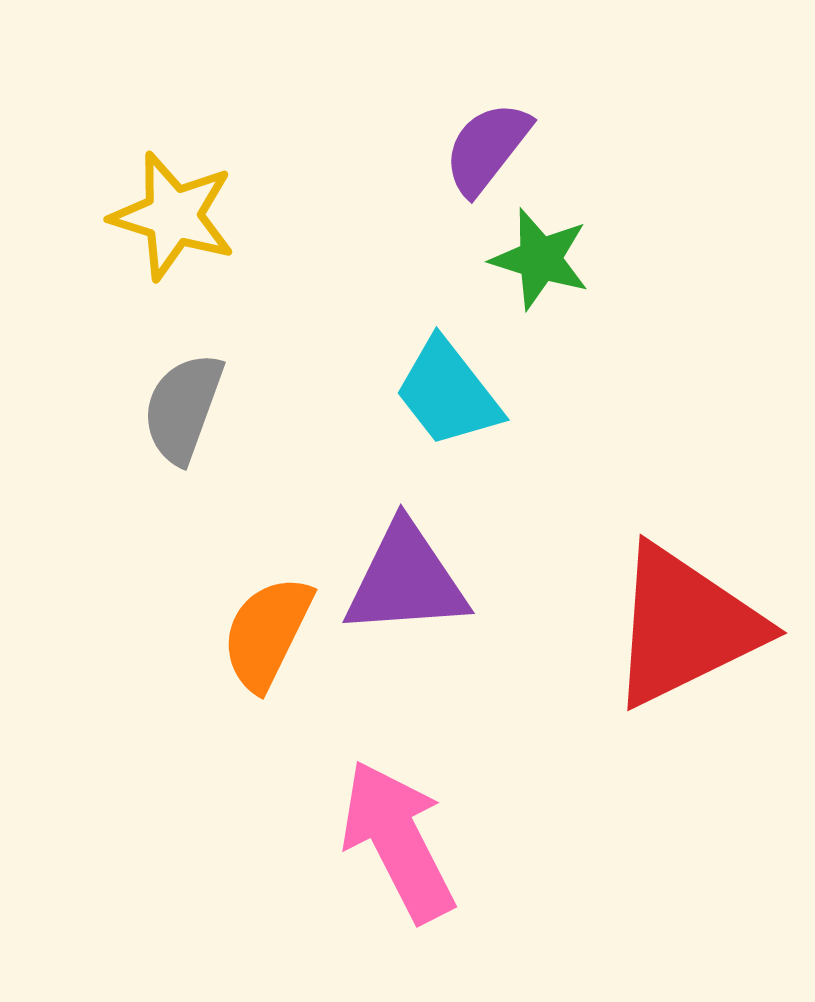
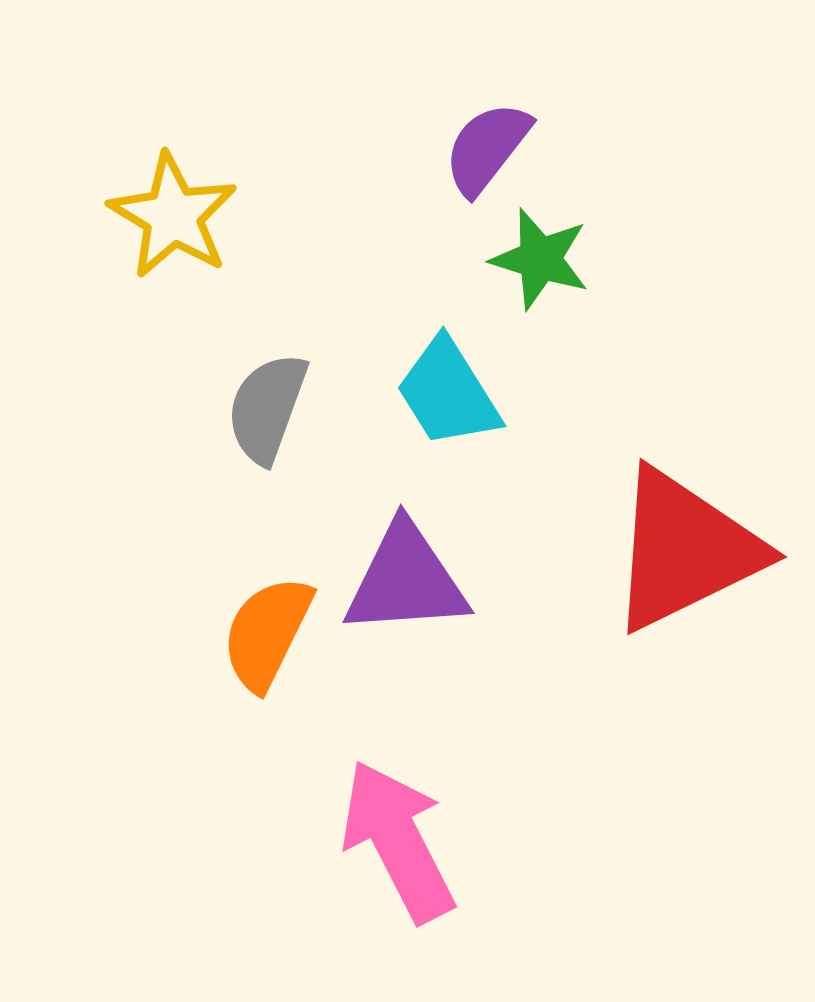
yellow star: rotated 14 degrees clockwise
cyan trapezoid: rotated 6 degrees clockwise
gray semicircle: moved 84 px right
red triangle: moved 76 px up
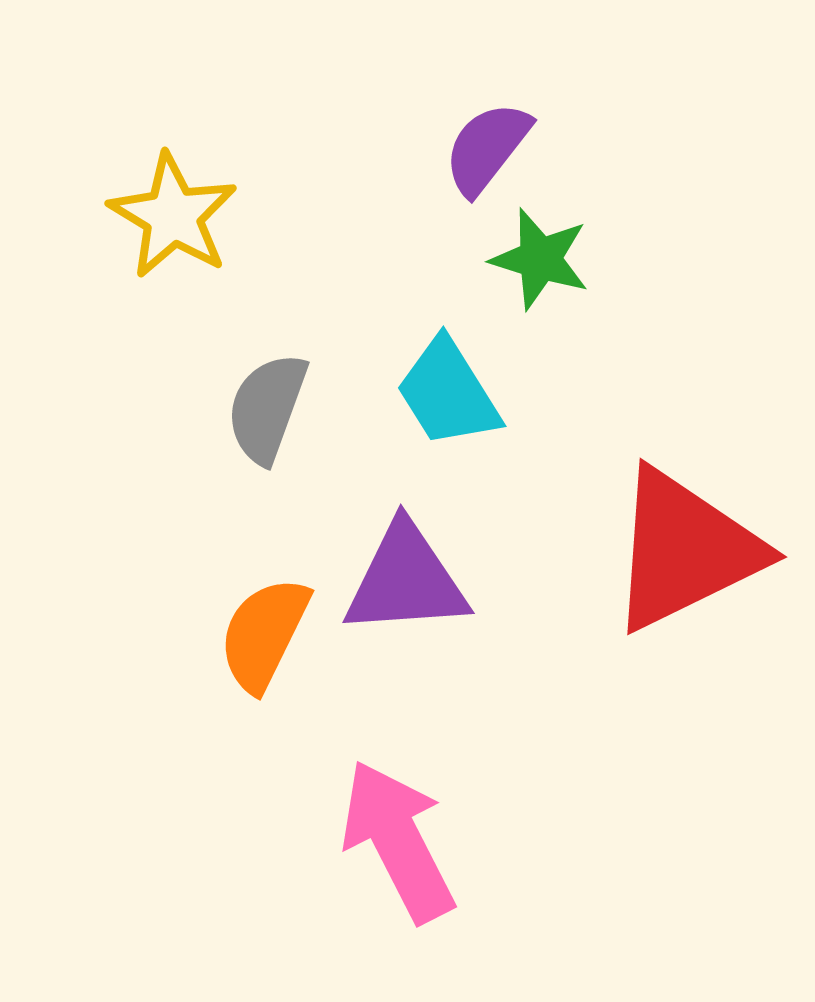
orange semicircle: moved 3 px left, 1 px down
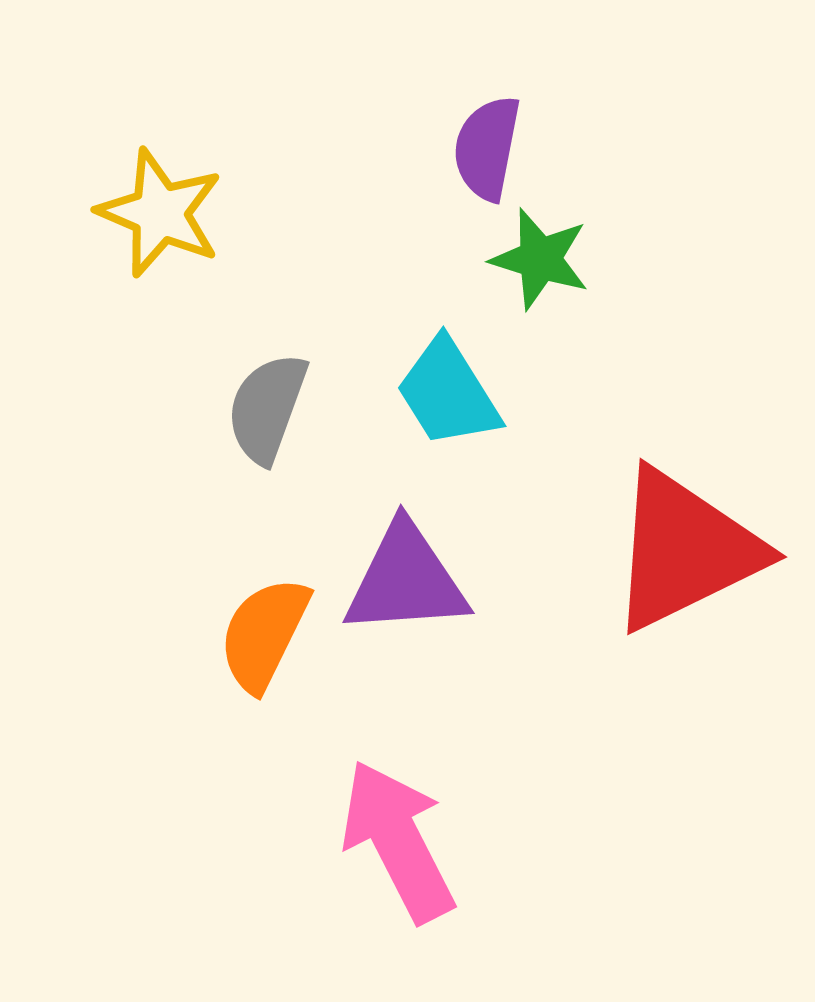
purple semicircle: rotated 27 degrees counterclockwise
yellow star: moved 13 px left, 3 px up; rotated 8 degrees counterclockwise
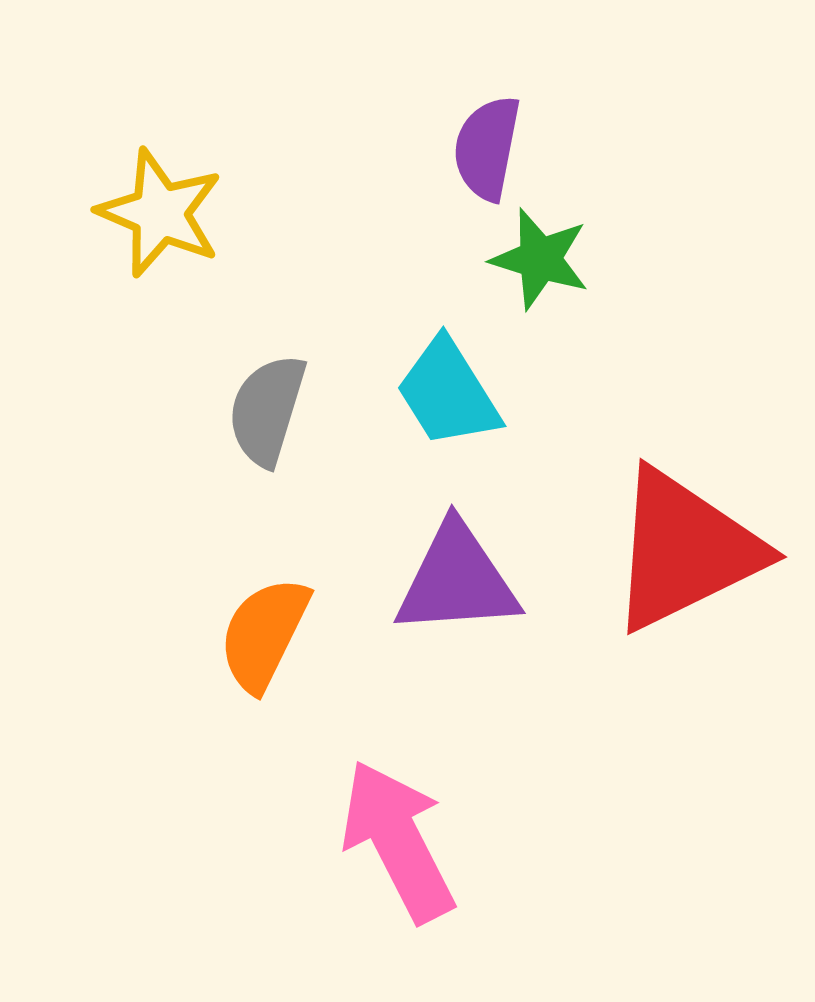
gray semicircle: moved 2 px down; rotated 3 degrees counterclockwise
purple triangle: moved 51 px right
